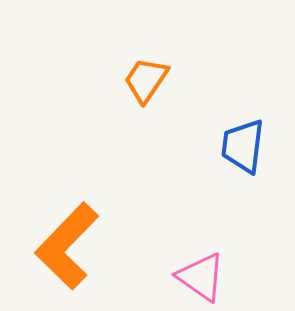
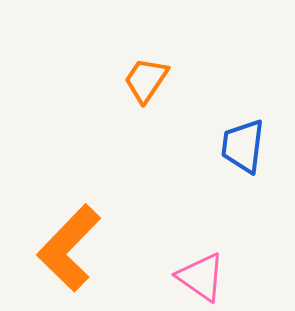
orange L-shape: moved 2 px right, 2 px down
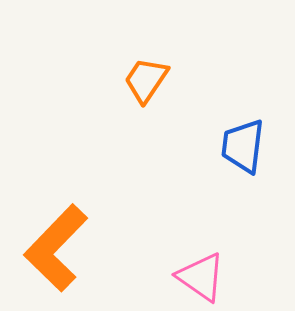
orange L-shape: moved 13 px left
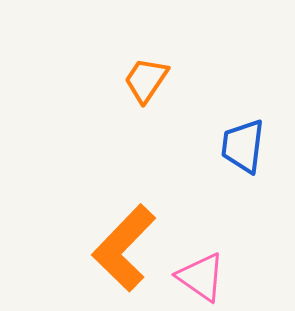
orange L-shape: moved 68 px right
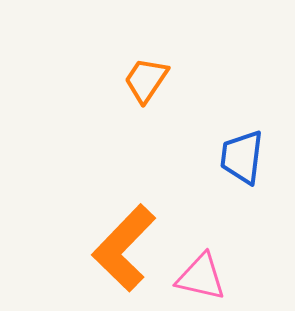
blue trapezoid: moved 1 px left, 11 px down
pink triangle: rotated 22 degrees counterclockwise
